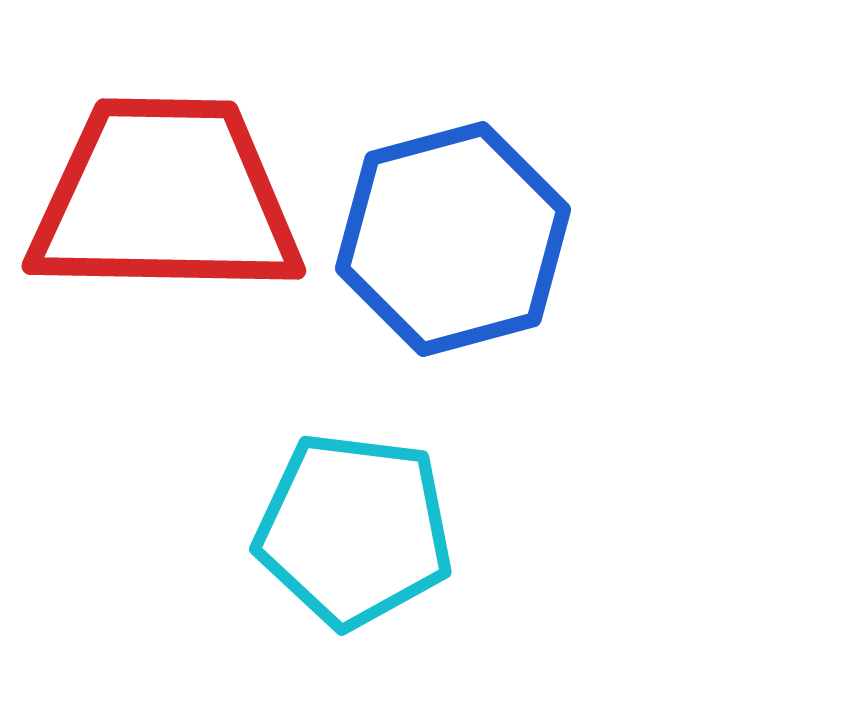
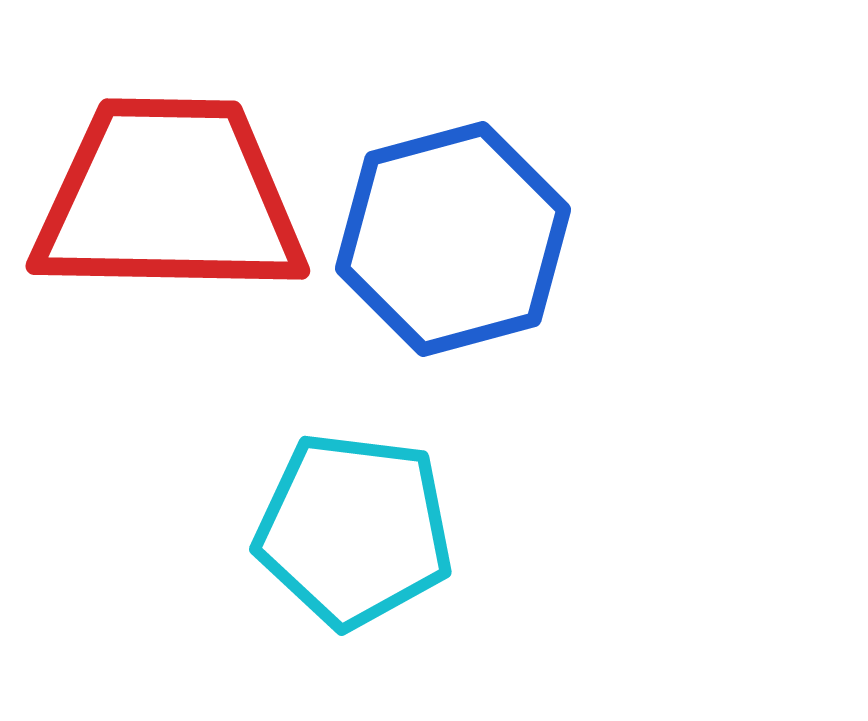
red trapezoid: moved 4 px right
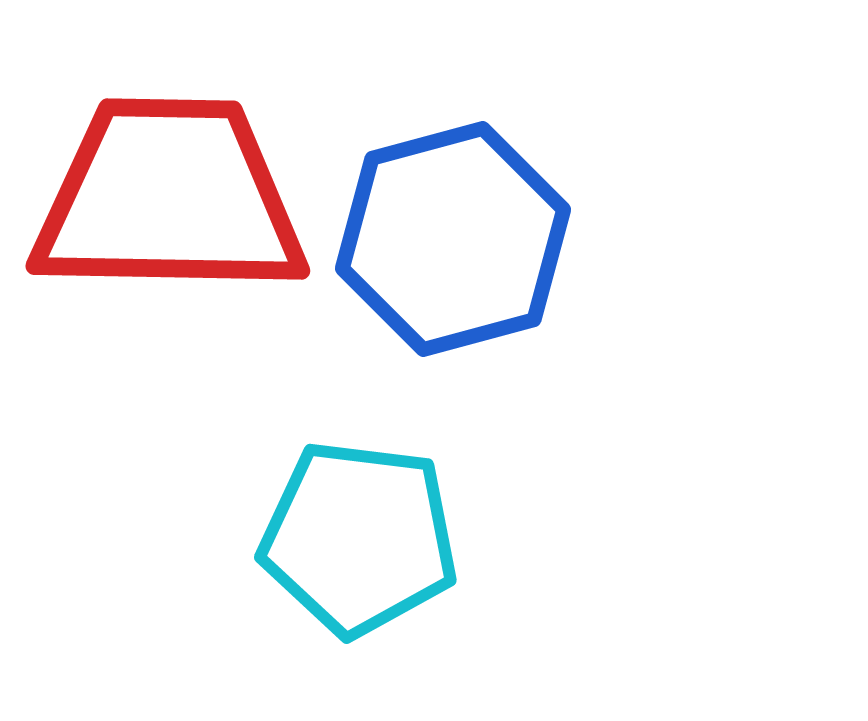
cyan pentagon: moved 5 px right, 8 px down
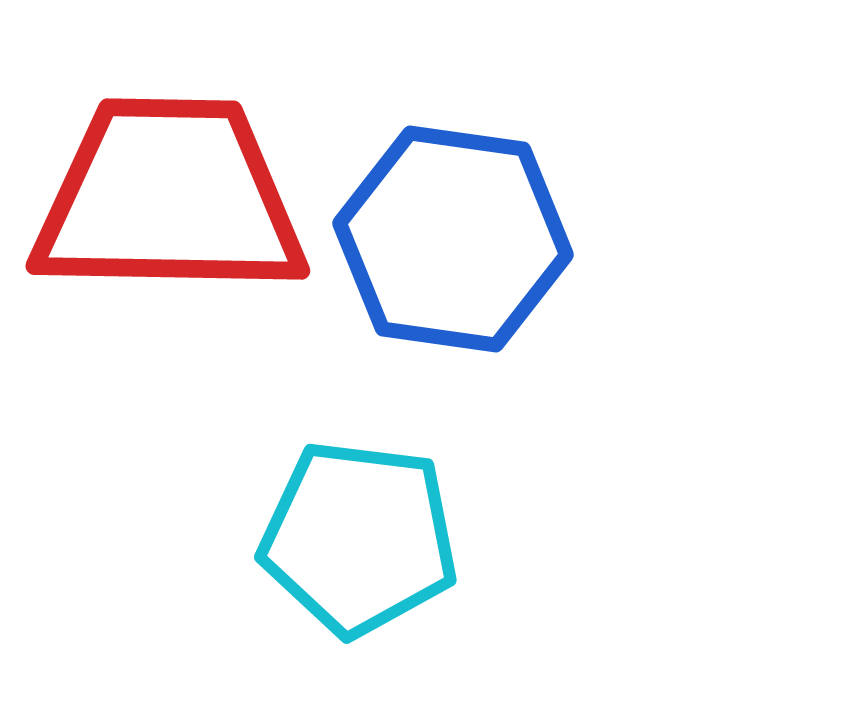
blue hexagon: rotated 23 degrees clockwise
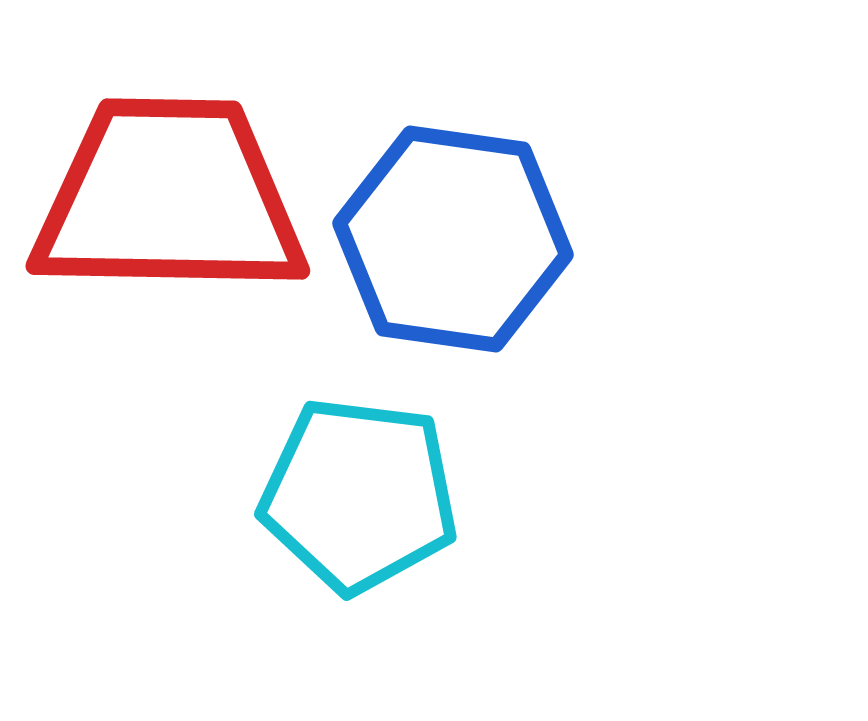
cyan pentagon: moved 43 px up
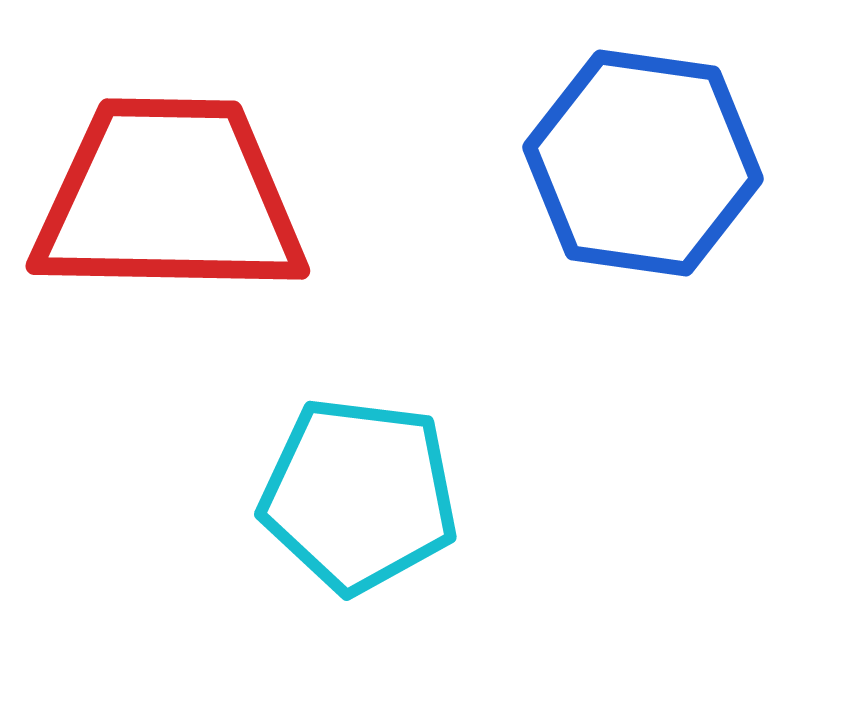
blue hexagon: moved 190 px right, 76 px up
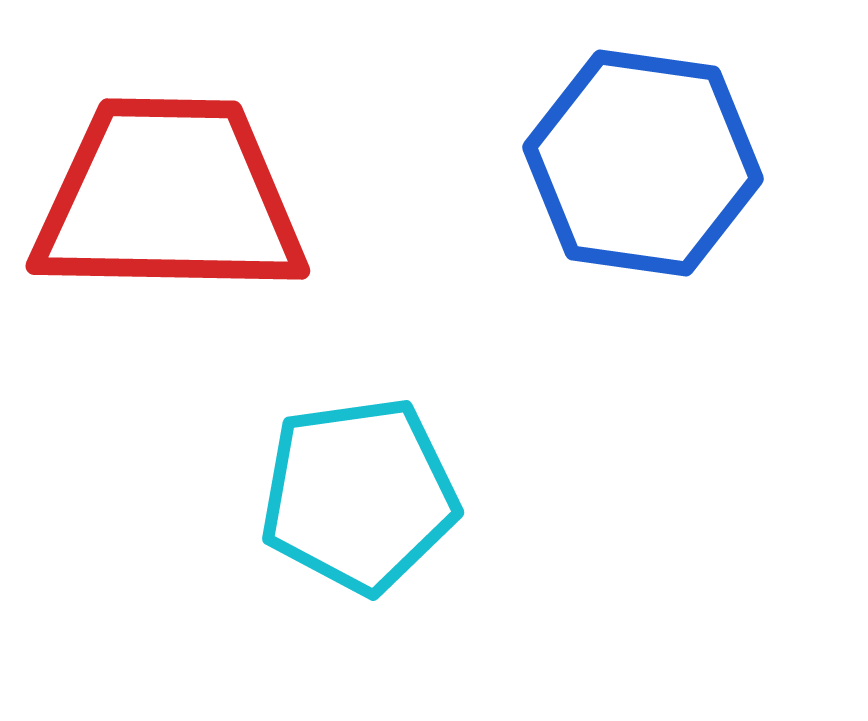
cyan pentagon: rotated 15 degrees counterclockwise
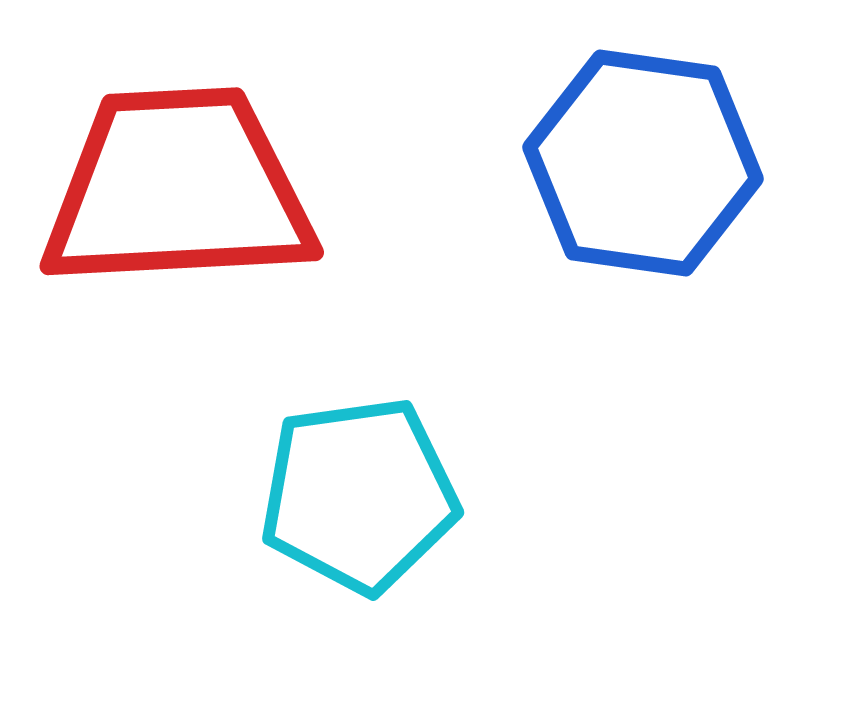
red trapezoid: moved 9 px right, 9 px up; rotated 4 degrees counterclockwise
